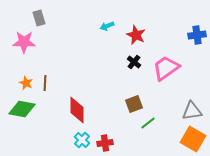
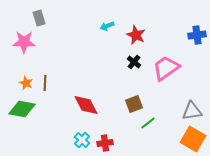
red diamond: moved 9 px right, 5 px up; rotated 28 degrees counterclockwise
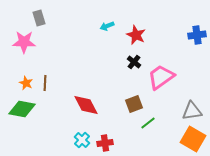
pink trapezoid: moved 5 px left, 9 px down
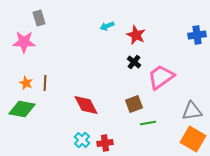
green line: rotated 28 degrees clockwise
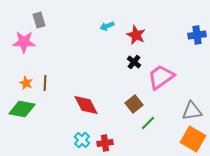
gray rectangle: moved 2 px down
brown square: rotated 18 degrees counterclockwise
green line: rotated 35 degrees counterclockwise
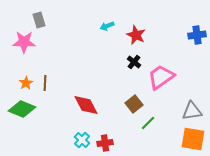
orange star: rotated 16 degrees clockwise
green diamond: rotated 12 degrees clockwise
orange square: rotated 20 degrees counterclockwise
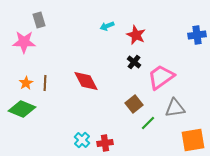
red diamond: moved 24 px up
gray triangle: moved 17 px left, 3 px up
orange square: moved 1 px down; rotated 20 degrees counterclockwise
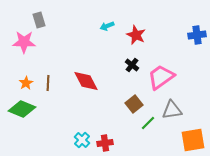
black cross: moved 2 px left, 3 px down
brown line: moved 3 px right
gray triangle: moved 3 px left, 2 px down
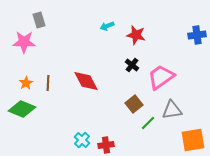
red star: rotated 12 degrees counterclockwise
red cross: moved 1 px right, 2 px down
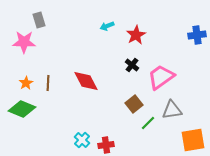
red star: rotated 30 degrees clockwise
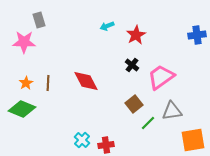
gray triangle: moved 1 px down
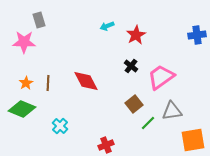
black cross: moved 1 px left, 1 px down
cyan cross: moved 22 px left, 14 px up
red cross: rotated 14 degrees counterclockwise
